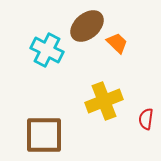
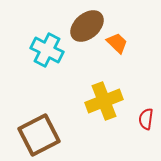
brown square: moved 5 px left; rotated 27 degrees counterclockwise
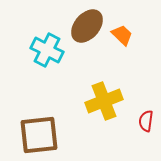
brown ellipse: rotated 8 degrees counterclockwise
orange trapezoid: moved 5 px right, 8 px up
red semicircle: moved 2 px down
brown square: rotated 21 degrees clockwise
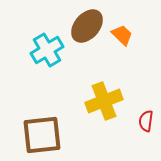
cyan cross: rotated 32 degrees clockwise
brown square: moved 3 px right
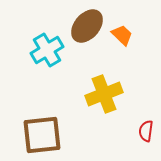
yellow cross: moved 7 px up
red semicircle: moved 10 px down
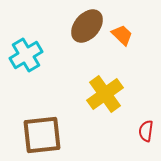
cyan cross: moved 21 px left, 5 px down
yellow cross: moved 1 px right; rotated 15 degrees counterclockwise
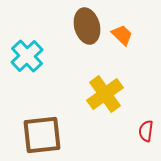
brown ellipse: rotated 56 degrees counterclockwise
cyan cross: moved 1 px right, 1 px down; rotated 12 degrees counterclockwise
